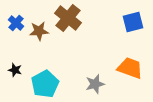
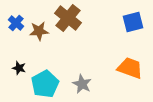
black star: moved 4 px right, 2 px up
gray star: moved 13 px left; rotated 30 degrees counterclockwise
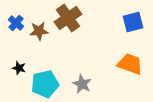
brown cross: rotated 16 degrees clockwise
orange trapezoid: moved 4 px up
cyan pentagon: rotated 16 degrees clockwise
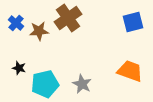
orange trapezoid: moved 7 px down
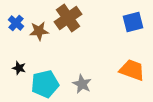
orange trapezoid: moved 2 px right, 1 px up
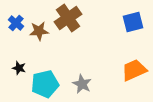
orange trapezoid: moved 2 px right; rotated 44 degrees counterclockwise
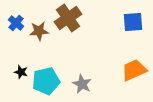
blue square: rotated 10 degrees clockwise
black star: moved 2 px right, 4 px down
cyan pentagon: moved 1 px right, 3 px up
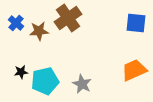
blue square: moved 3 px right, 1 px down; rotated 10 degrees clockwise
black star: rotated 24 degrees counterclockwise
cyan pentagon: moved 1 px left
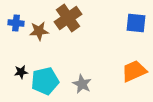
blue cross: rotated 35 degrees counterclockwise
orange trapezoid: moved 1 px down
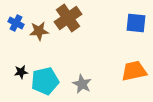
blue cross: rotated 21 degrees clockwise
orange trapezoid: rotated 12 degrees clockwise
